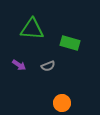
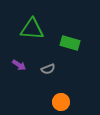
gray semicircle: moved 3 px down
orange circle: moved 1 px left, 1 px up
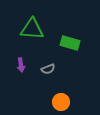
purple arrow: moved 2 px right; rotated 48 degrees clockwise
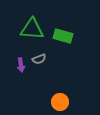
green rectangle: moved 7 px left, 7 px up
gray semicircle: moved 9 px left, 10 px up
orange circle: moved 1 px left
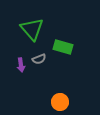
green triangle: rotated 45 degrees clockwise
green rectangle: moved 11 px down
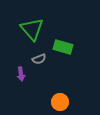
purple arrow: moved 9 px down
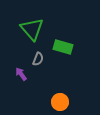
gray semicircle: moved 1 px left; rotated 48 degrees counterclockwise
purple arrow: rotated 152 degrees clockwise
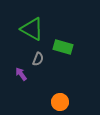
green triangle: rotated 20 degrees counterclockwise
